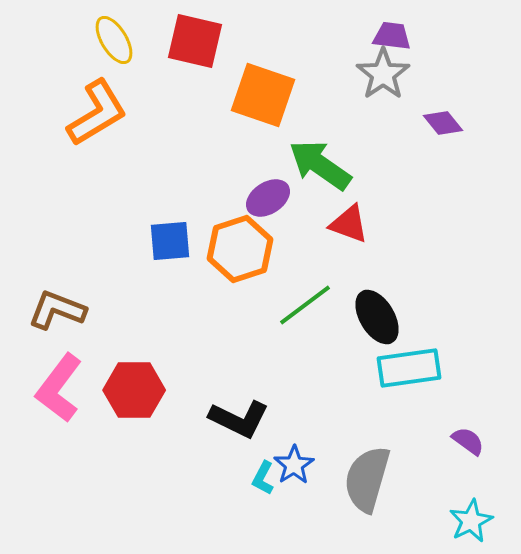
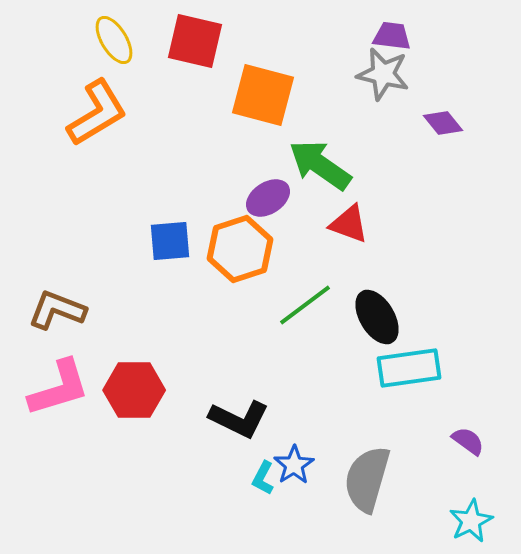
gray star: rotated 24 degrees counterclockwise
orange square: rotated 4 degrees counterclockwise
pink L-shape: rotated 144 degrees counterclockwise
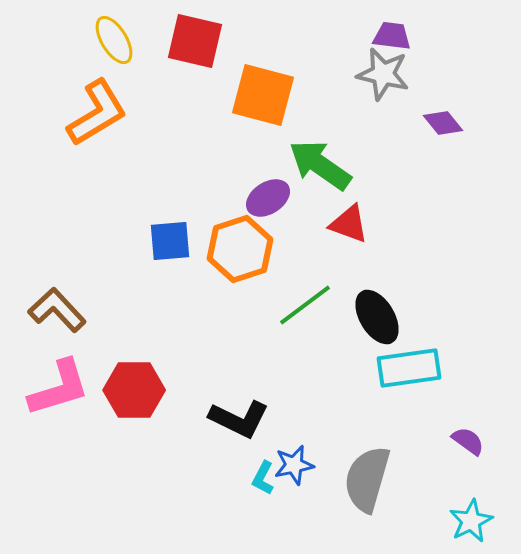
brown L-shape: rotated 26 degrees clockwise
blue star: rotated 21 degrees clockwise
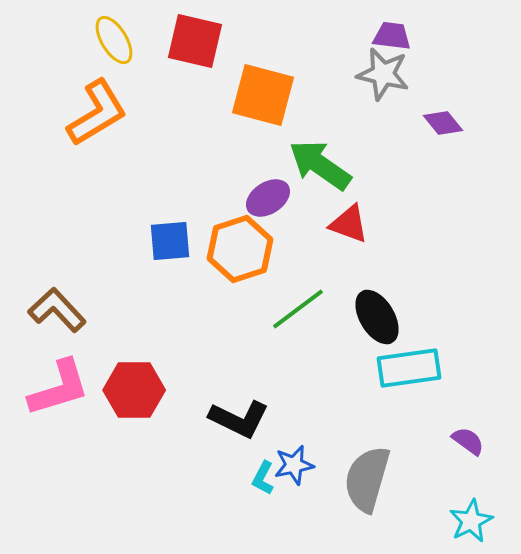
green line: moved 7 px left, 4 px down
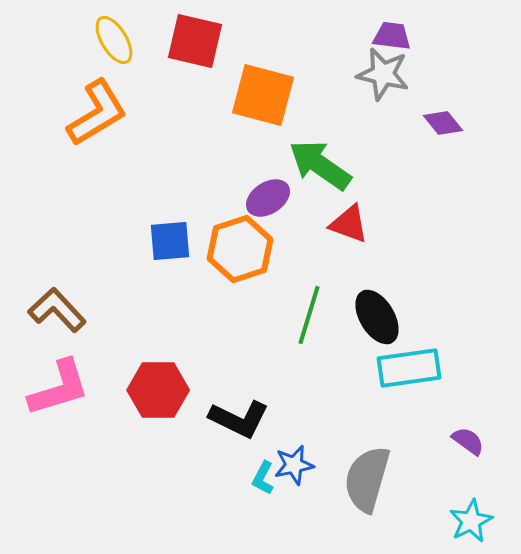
green line: moved 11 px right, 6 px down; rotated 36 degrees counterclockwise
red hexagon: moved 24 px right
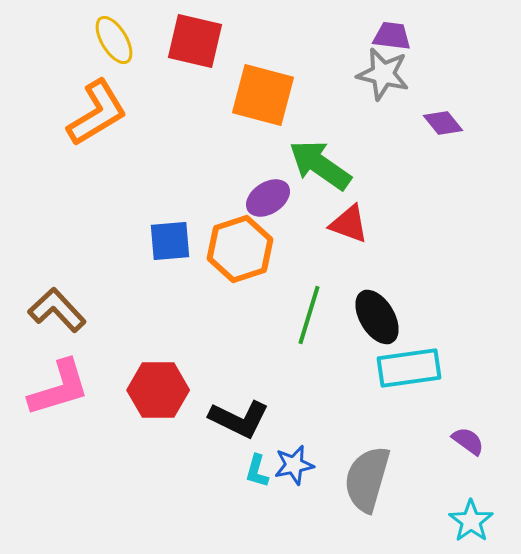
cyan L-shape: moved 6 px left, 7 px up; rotated 12 degrees counterclockwise
cyan star: rotated 9 degrees counterclockwise
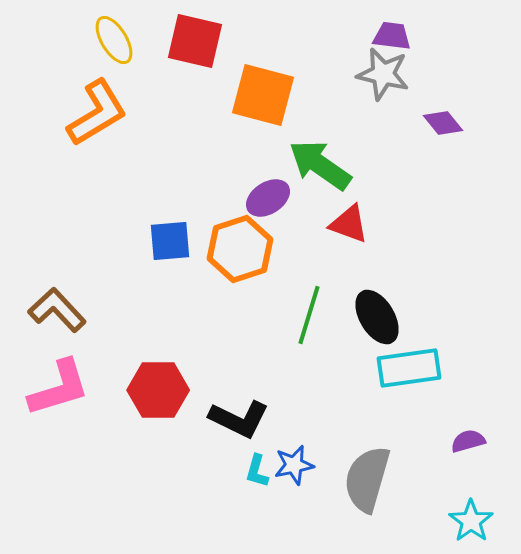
purple semicircle: rotated 52 degrees counterclockwise
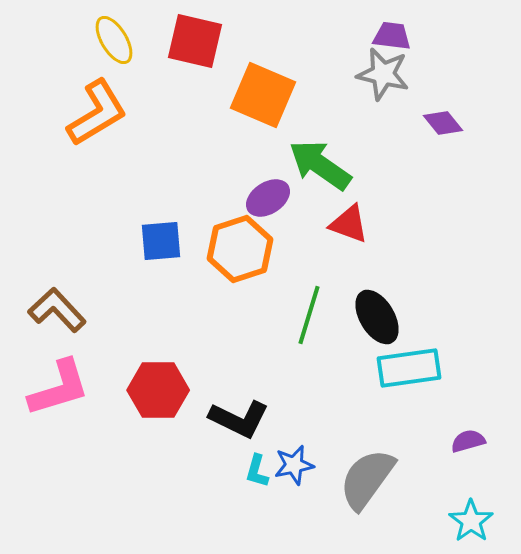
orange square: rotated 8 degrees clockwise
blue square: moved 9 px left
gray semicircle: rotated 20 degrees clockwise
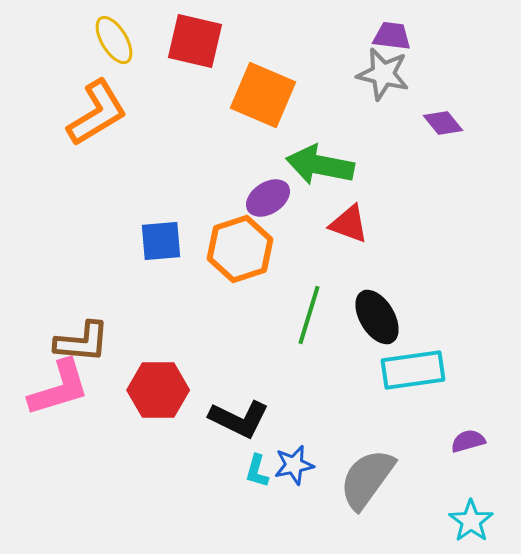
green arrow: rotated 24 degrees counterclockwise
brown L-shape: moved 25 px right, 32 px down; rotated 138 degrees clockwise
cyan rectangle: moved 4 px right, 2 px down
